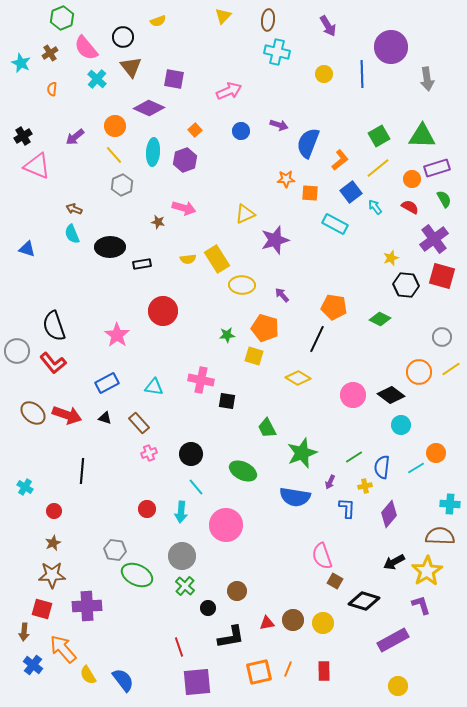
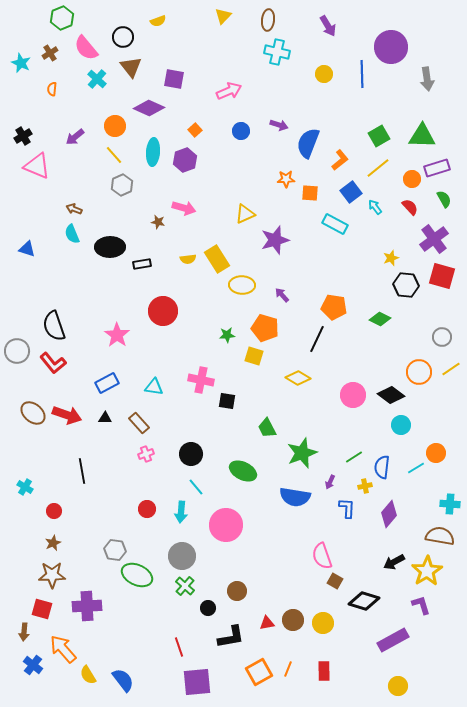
red semicircle at (410, 207): rotated 18 degrees clockwise
black triangle at (105, 418): rotated 16 degrees counterclockwise
pink cross at (149, 453): moved 3 px left, 1 px down
black line at (82, 471): rotated 15 degrees counterclockwise
brown semicircle at (440, 536): rotated 8 degrees clockwise
orange square at (259, 672): rotated 16 degrees counterclockwise
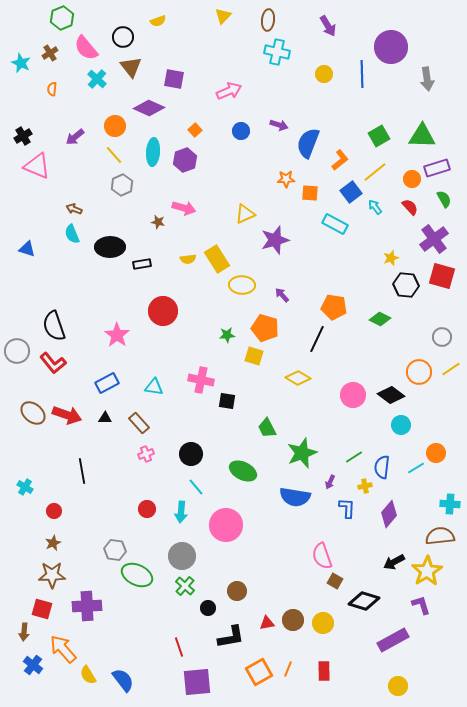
yellow line at (378, 168): moved 3 px left, 4 px down
brown semicircle at (440, 536): rotated 16 degrees counterclockwise
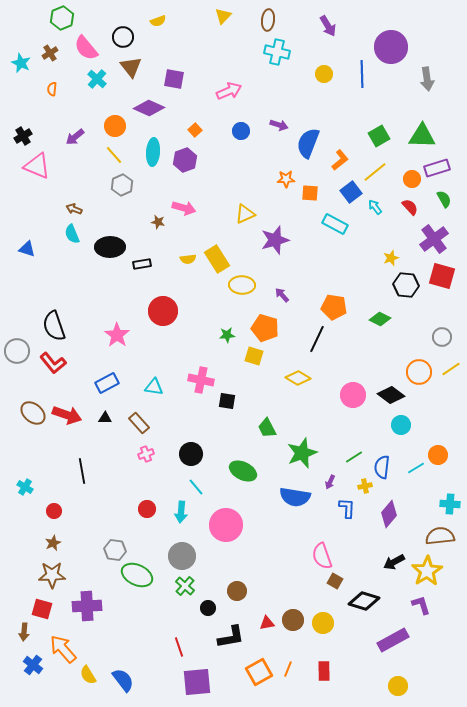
orange circle at (436, 453): moved 2 px right, 2 px down
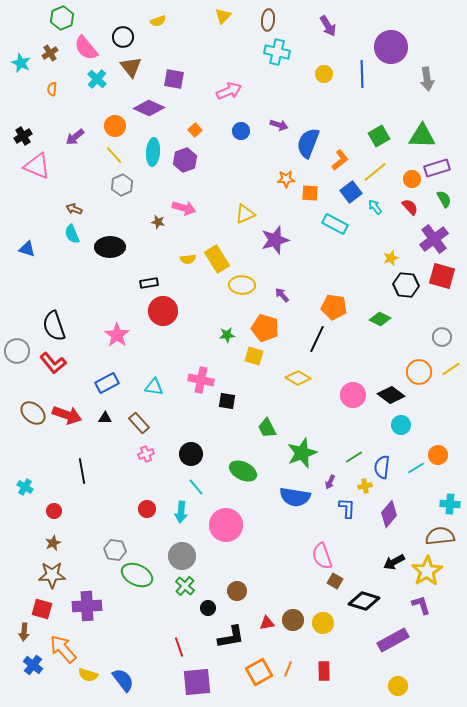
black rectangle at (142, 264): moved 7 px right, 19 px down
yellow semicircle at (88, 675): rotated 42 degrees counterclockwise
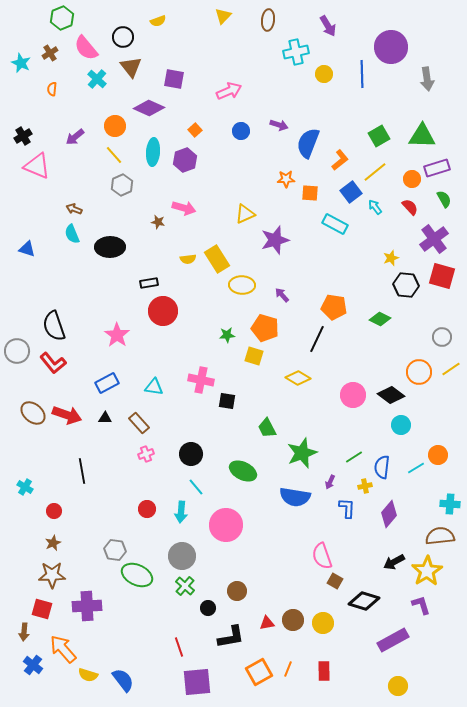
cyan cross at (277, 52): moved 19 px right; rotated 25 degrees counterclockwise
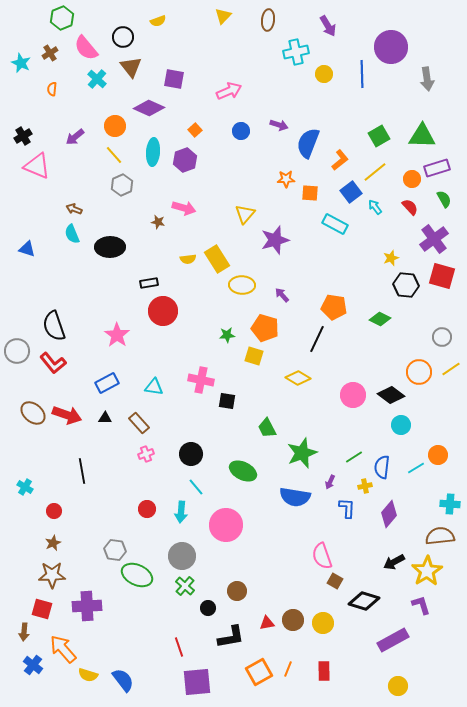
yellow triangle at (245, 214): rotated 25 degrees counterclockwise
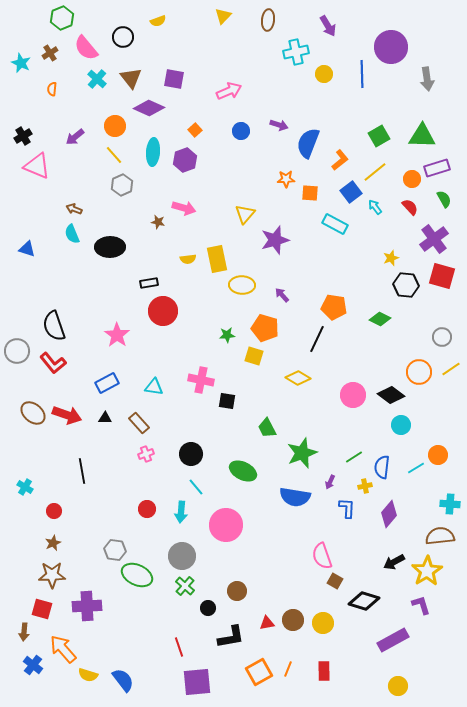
brown triangle at (131, 67): moved 11 px down
yellow rectangle at (217, 259): rotated 20 degrees clockwise
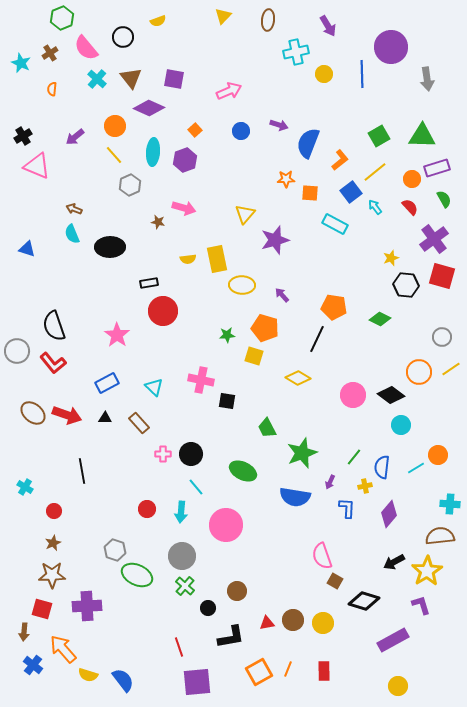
gray hexagon at (122, 185): moved 8 px right
cyan triangle at (154, 387): rotated 36 degrees clockwise
pink cross at (146, 454): moved 17 px right; rotated 21 degrees clockwise
green line at (354, 457): rotated 18 degrees counterclockwise
gray hexagon at (115, 550): rotated 10 degrees clockwise
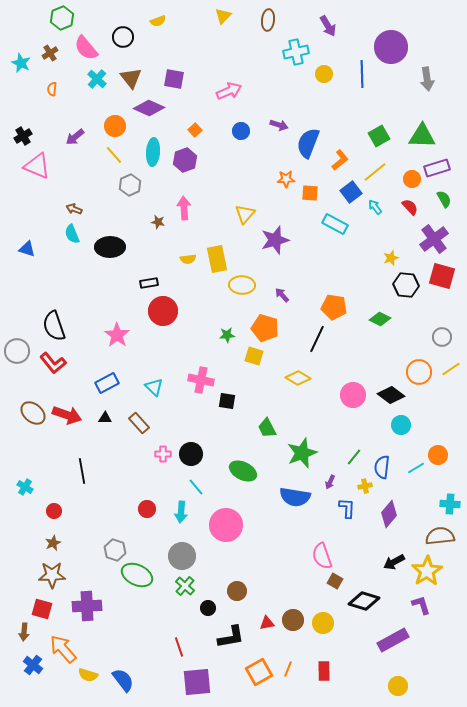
pink arrow at (184, 208): rotated 110 degrees counterclockwise
